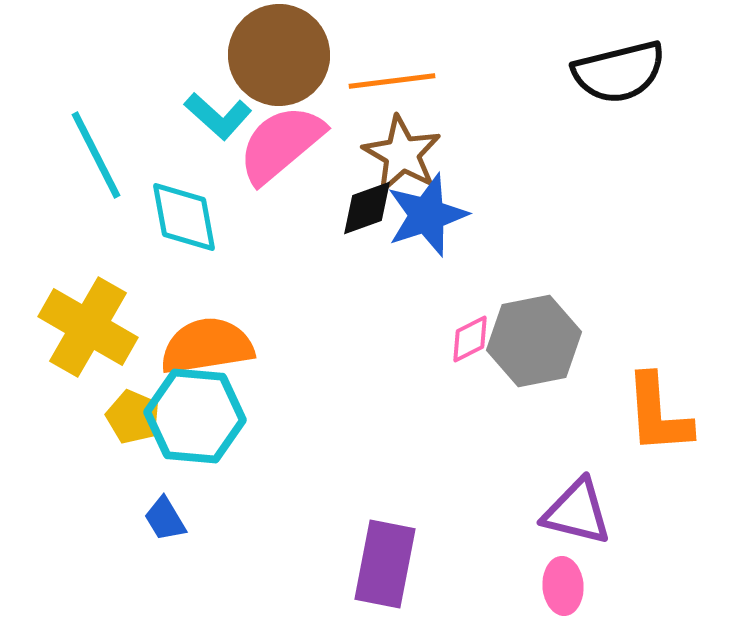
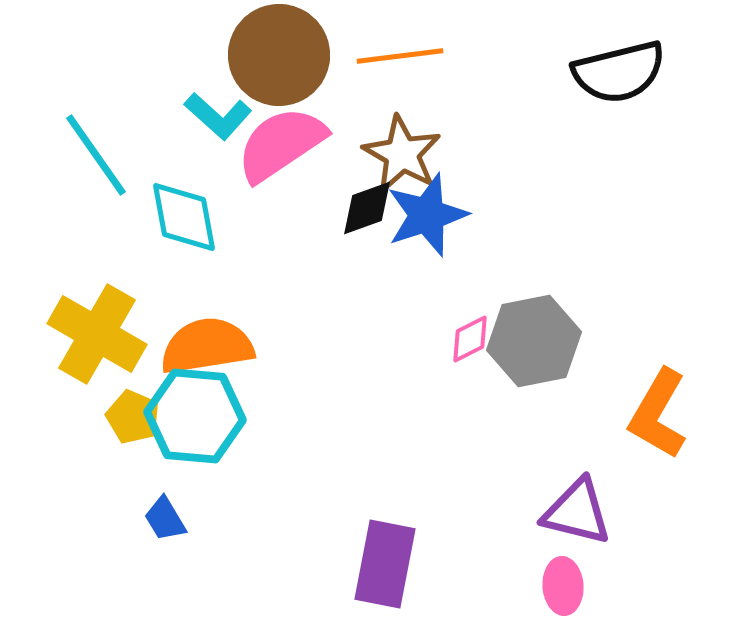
orange line: moved 8 px right, 25 px up
pink semicircle: rotated 6 degrees clockwise
cyan line: rotated 8 degrees counterclockwise
yellow cross: moved 9 px right, 7 px down
orange L-shape: rotated 34 degrees clockwise
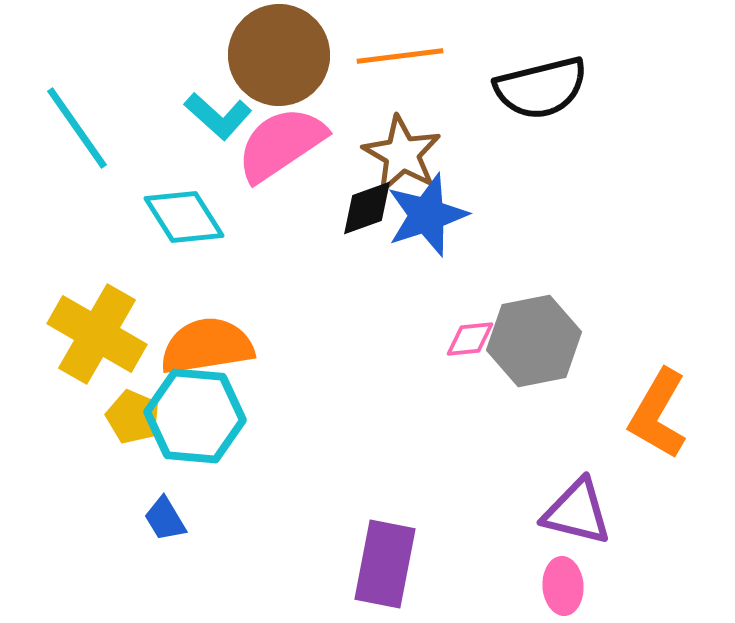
black semicircle: moved 78 px left, 16 px down
cyan line: moved 19 px left, 27 px up
cyan diamond: rotated 22 degrees counterclockwise
pink diamond: rotated 21 degrees clockwise
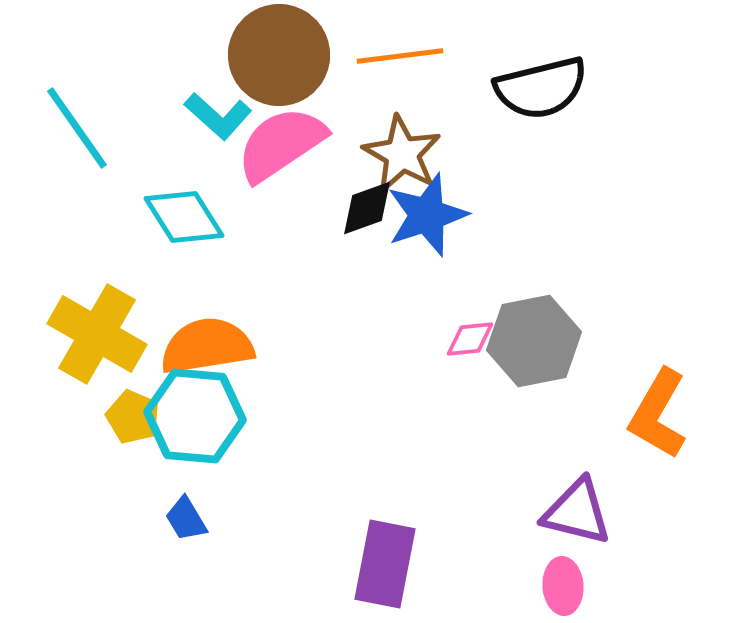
blue trapezoid: moved 21 px right
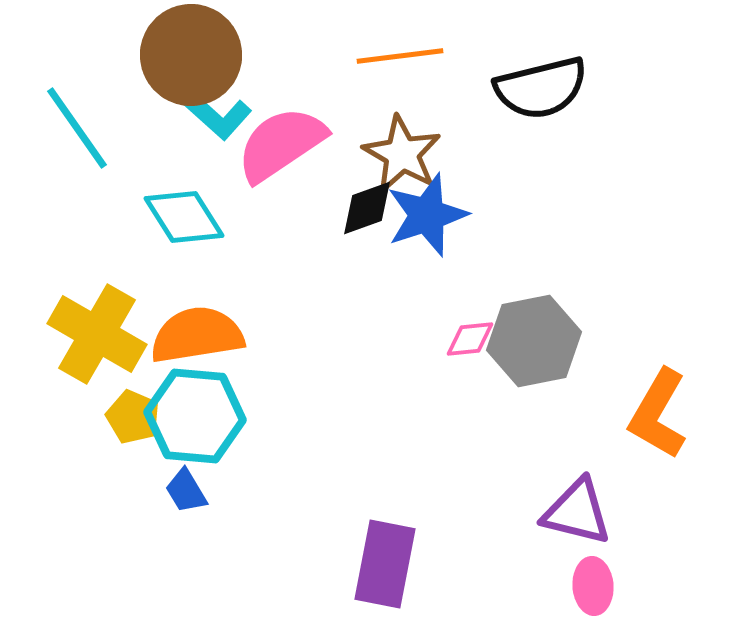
brown circle: moved 88 px left
orange semicircle: moved 10 px left, 11 px up
blue trapezoid: moved 28 px up
pink ellipse: moved 30 px right
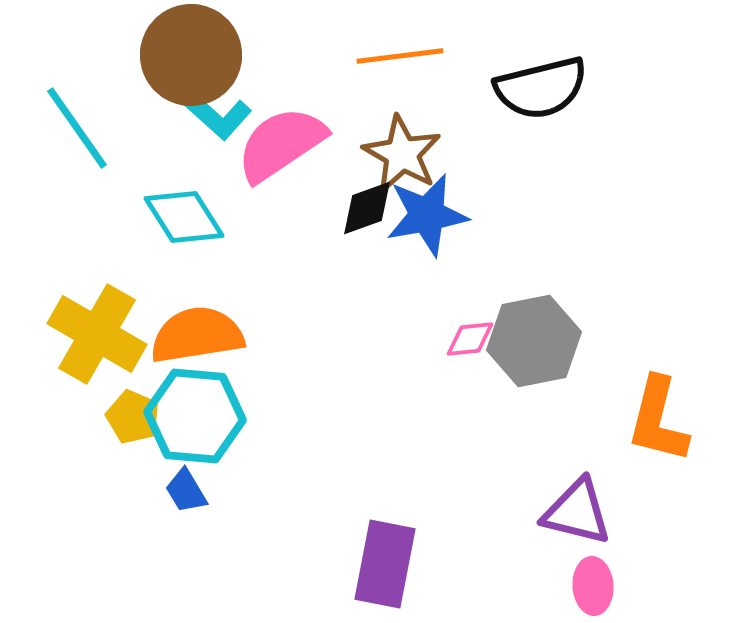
blue star: rotated 8 degrees clockwise
orange L-shape: moved 6 px down; rotated 16 degrees counterclockwise
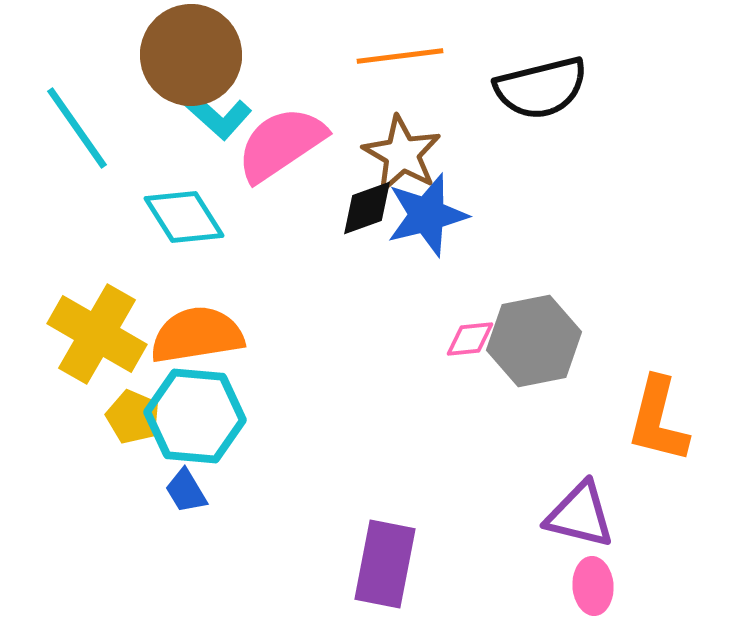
blue star: rotated 4 degrees counterclockwise
purple triangle: moved 3 px right, 3 px down
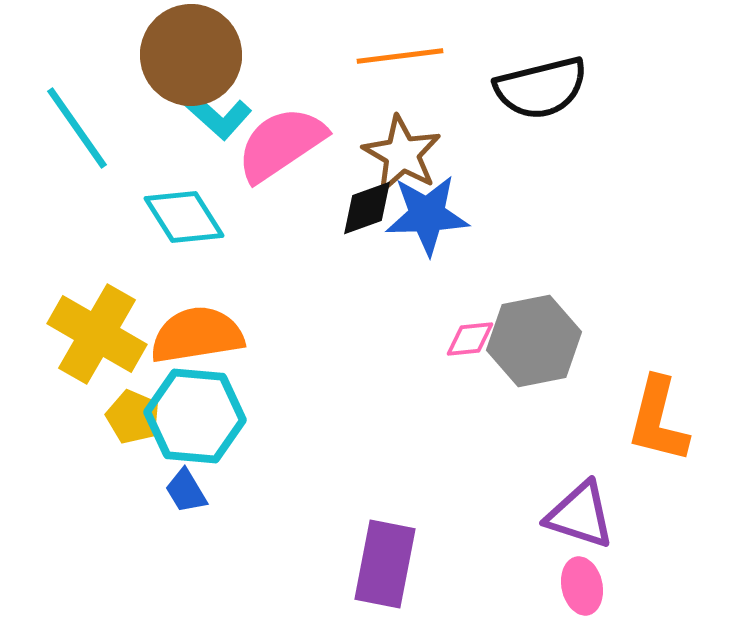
blue star: rotated 12 degrees clockwise
purple triangle: rotated 4 degrees clockwise
pink ellipse: moved 11 px left; rotated 8 degrees counterclockwise
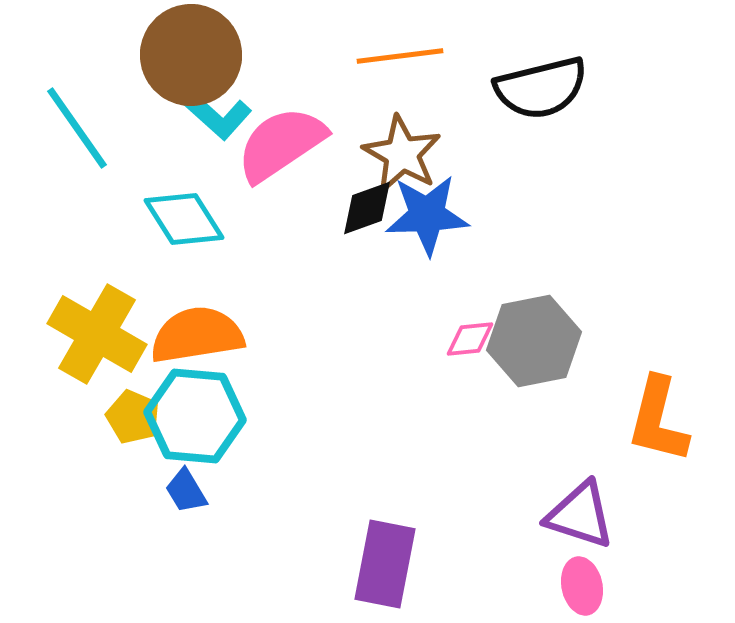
cyan diamond: moved 2 px down
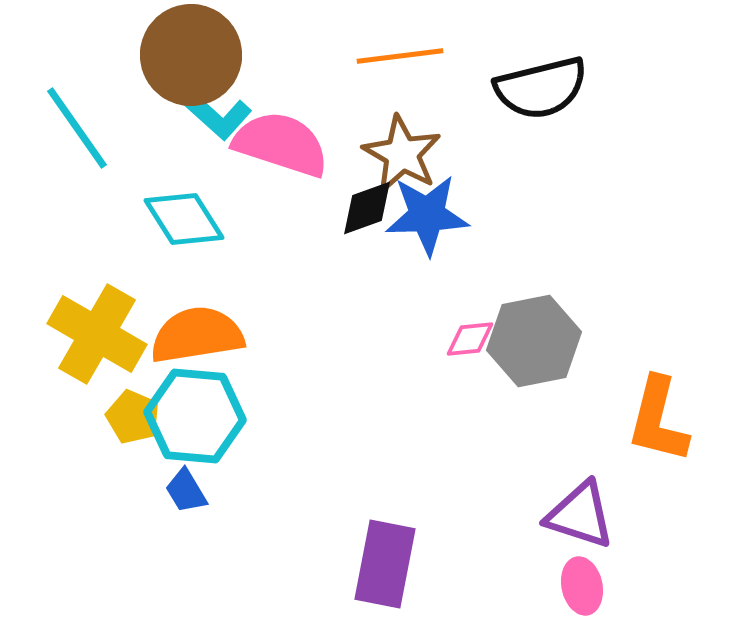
pink semicircle: rotated 52 degrees clockwise
